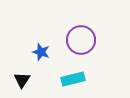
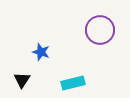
purple circle: moved 19 px right, 10 px up
cyan rectangle: moved 4 px down
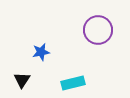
purple circle: moved 2 px left
blue star: rotated 30 degrees counterclockwise
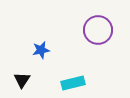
blue star: moved 2 px up
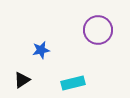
black triangle: rotated 24 degrees clockwise
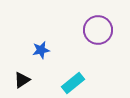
cyan rectangle: rotated 25 degrees counterclockwise
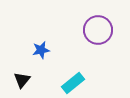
black triangle: rotated 18 degrees counterclockwise
